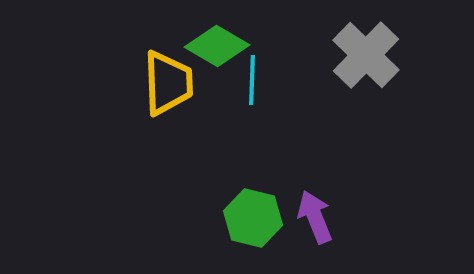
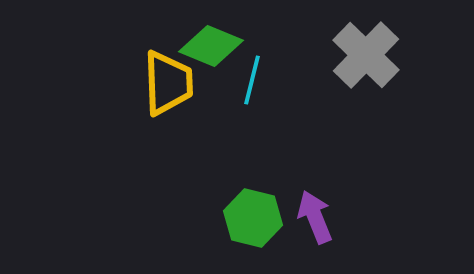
green diamond: moved 6 px left; rotated 8 degrees counterclockwise
cyan line: rotated 12 degrees clockwise
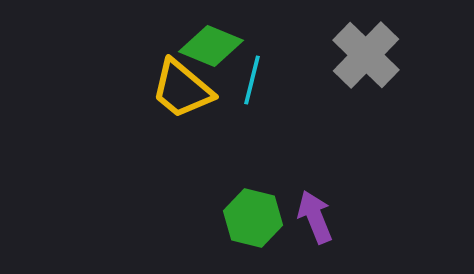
yellow trapezoid: moved 14 px right, 6 px down; rotated 132 degrees clockwise
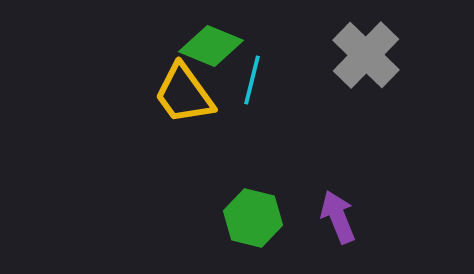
yellow trapezoid: moved 2 px right, 5 px down; rotated 14 degrees clockwise
purple arrow: moved 23 px right
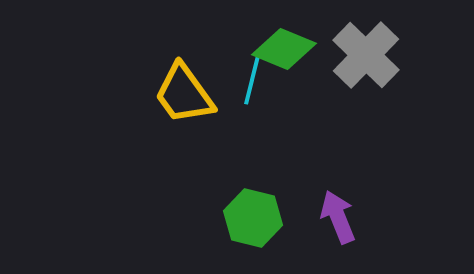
green diamond: moved 73 px right, 3 px down
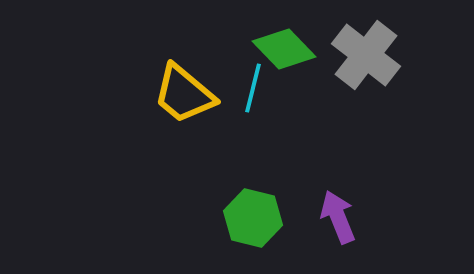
green diamond: rotated 24 degrees clockwise
gray cross: rotated 6 degrees counterclockwise
cyan line: moved 1 px right, 8 px down
yellow trapezoid: rotated 14 degrees counterclockwise
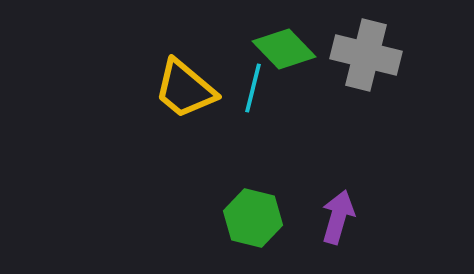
gray cross: rotated 24 degrees counterclockwise
yellow trapezoid: moved 1 px right, 5 px up
purple arrow: rotated 38 degrees clockwise
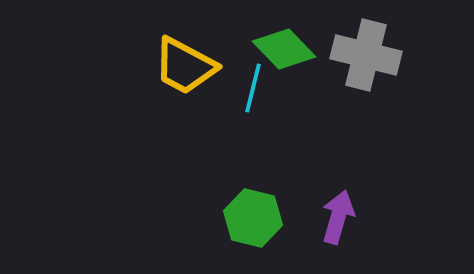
yellow trapezoid: moved 23 px up; rotated 12 degrees counterclockwise
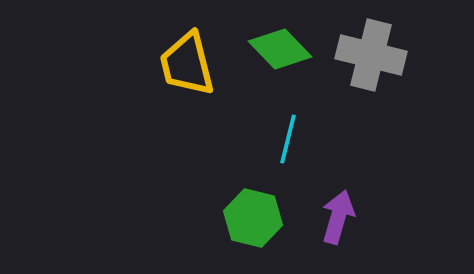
green diamond: moved 4 px left
gray cross: moved 5 px right
yellow trapezoid: moved 2 px right, 2 px up; rotated 48 degrees clockwise
cyan line: moved 35 px right, 51 px down
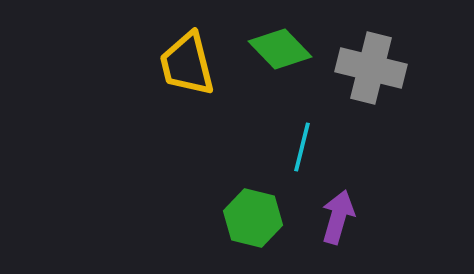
gray cross: moved 13 px down
cyan line: moved 14 px right, 8 px down
